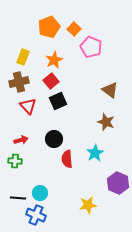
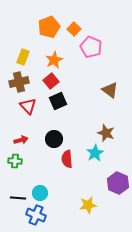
brown star: moved 11 px down
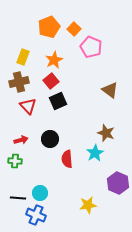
black circle: moved 4 px left
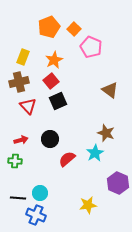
red semicircle: rotated 54 degrees clockwise
